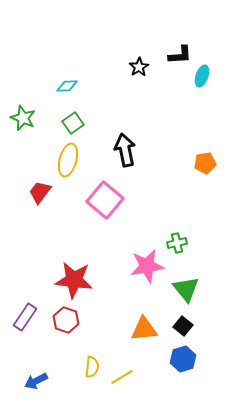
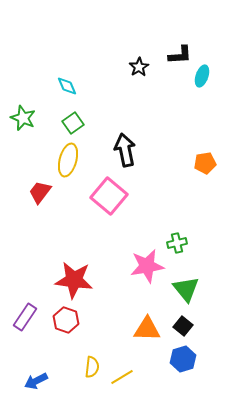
cyan diamond: rotated 70 degrees clockwise
pink square: moved 4 px right, 4 px up
orange triangle: moved 3 px right; rotated 8 degrees clockwise
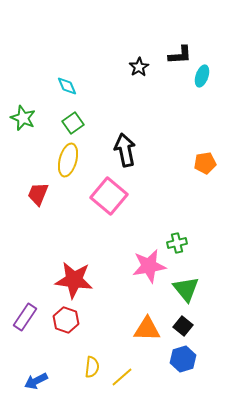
red trapezoid: moved 2 px left, 2 px down; rotated 15 degrees counterclockwise
pink star: moved 2 px right
yellow line: rotated 10 degrees counterclockwise
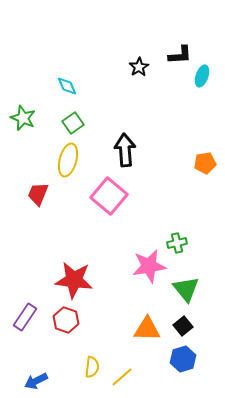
black arrow: rotated 8 degrees clockwise
black square: rotated 12 degrees clockwise
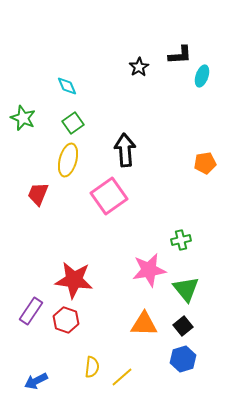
pink square: rotated 15 degrees clockwise
green cross: moved 4 px right, 3 px up
pink star: moved 4 px down
purple rectangle: moved 6 px right, 6 px up
orange triangle: moved 3 px left, 5 px up
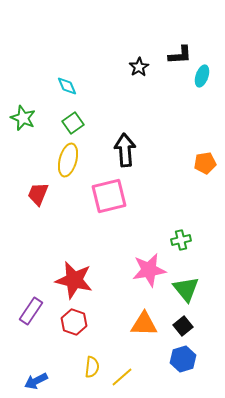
pink square: rotated 21 degrees clockwise
red star: rotated 6 degrees clockwise
red hexagon: moved 8 px right, 2 px down
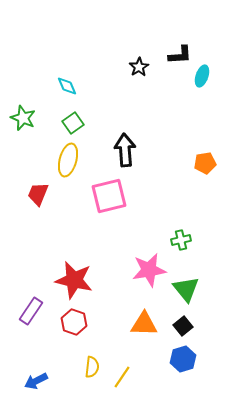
yellow line: rotated 15 degrees counterclockwise
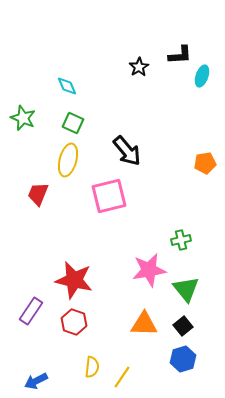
green square: rotated 30 degrees counterclockwise
black arrow: moved 2 px right, 1 px down; rotated 144 degrees clockwise
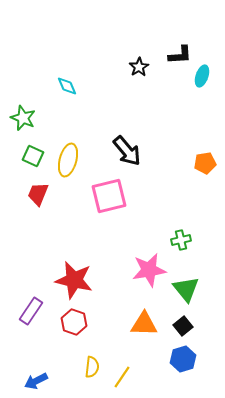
green square: moved 40 px left, 33 px down
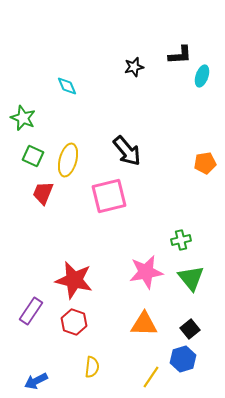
black star: moved 5 px left; rotated 18 degrees clockwise
red trapezoid: moved 5 px right, 1 px up
pink star: moved 3 px left, 2 px down
green triangle: moved 5 px right, 11 px up
black square: moved 7 px right, 3 px down
yellow line: moved 29 px right
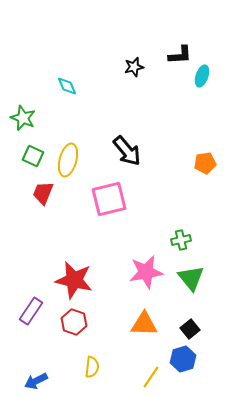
pink square: moved 3 px down
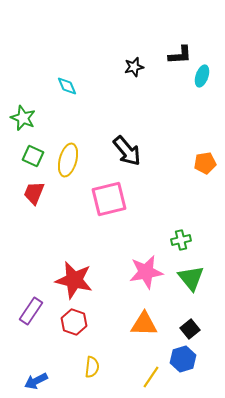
red trapezoid: moved 9 px left
